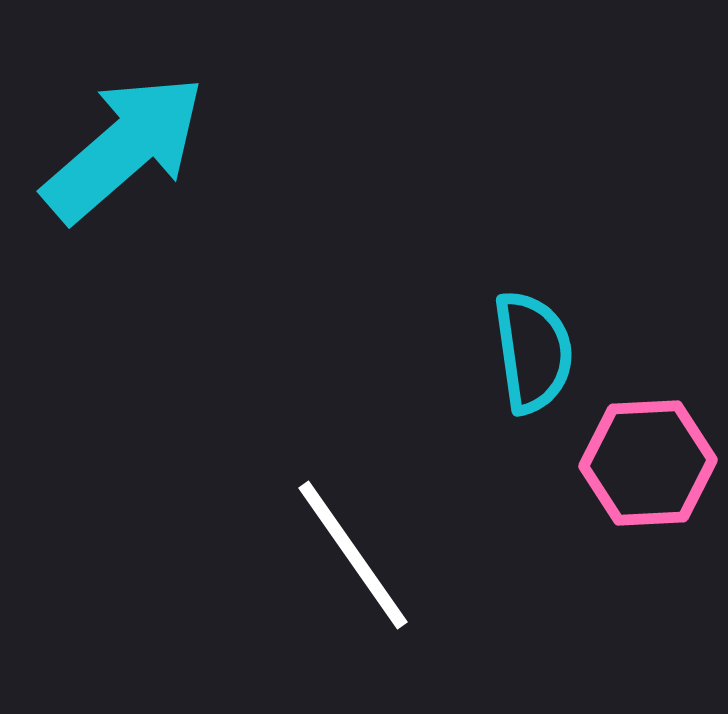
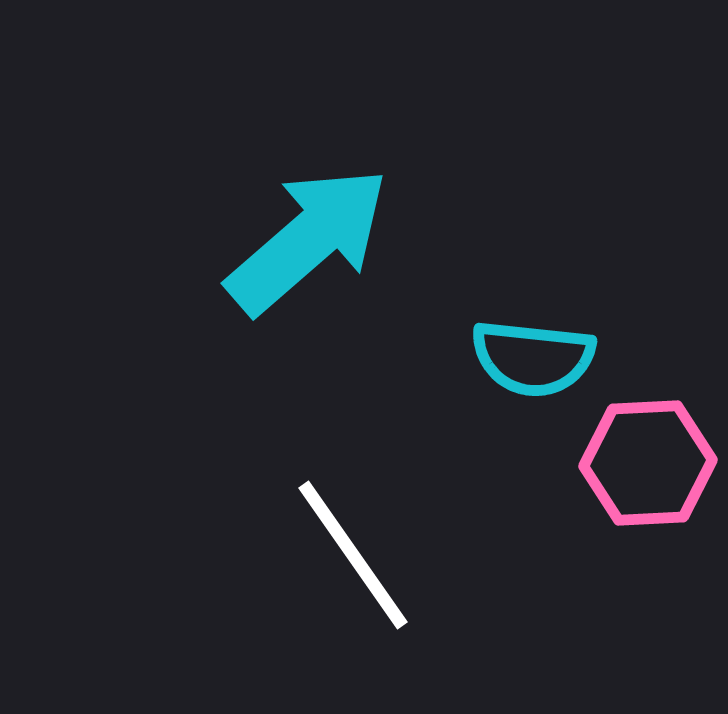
cyan arrow: moved 184 px right, 92 px down
cyan semicircle: moved 6 px down; rotated 104 degrees clockwise
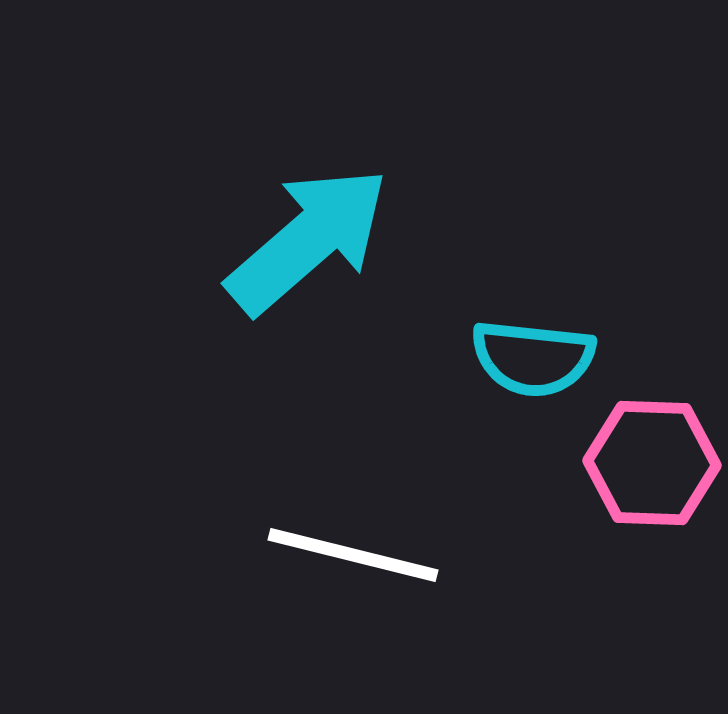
pink hexagon: moved 4 px right; rotated 5 degrees clockwise
white line: rotated 41 degrees counterclockwise
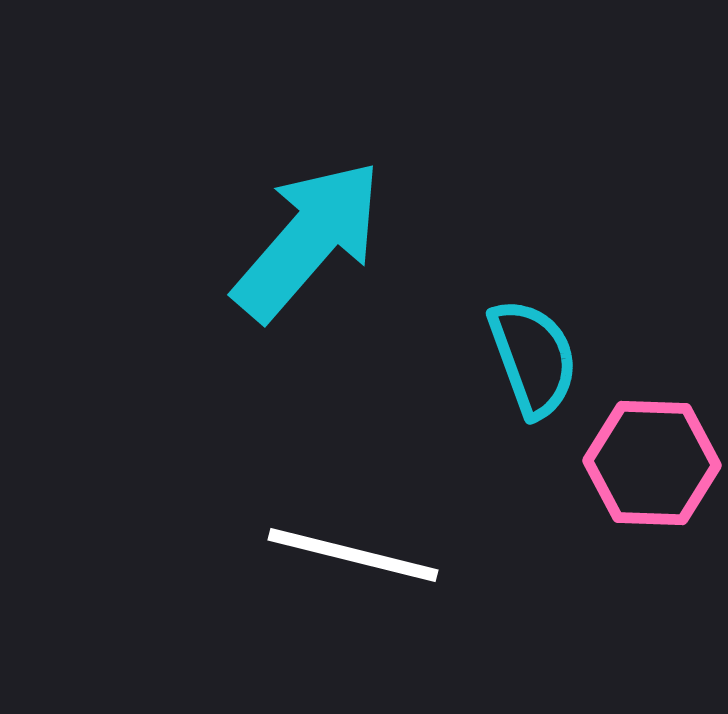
cyan arrow: rotated 8 degrees counterclockwise
cyan semicircle: rotated 116 degrees counterclockwise
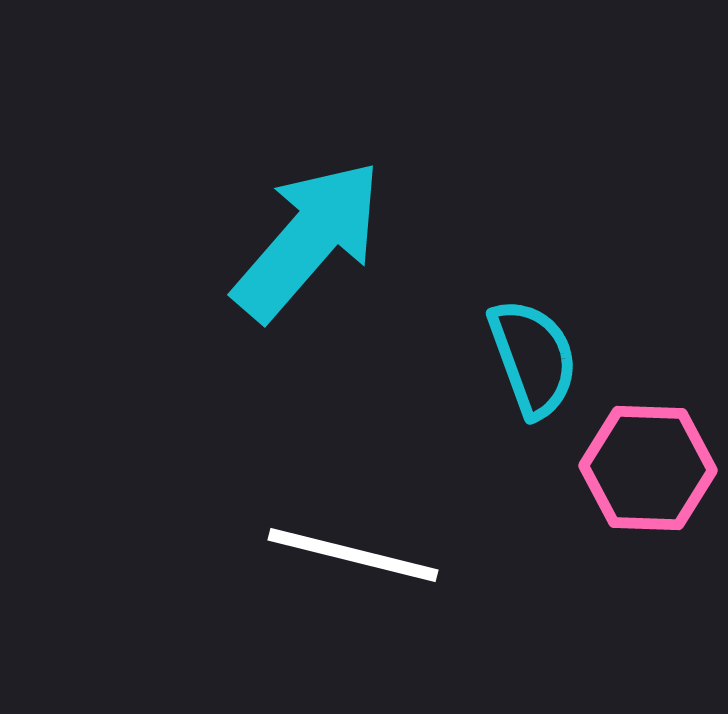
pink hexagon: moved 4 px left, 5 px down
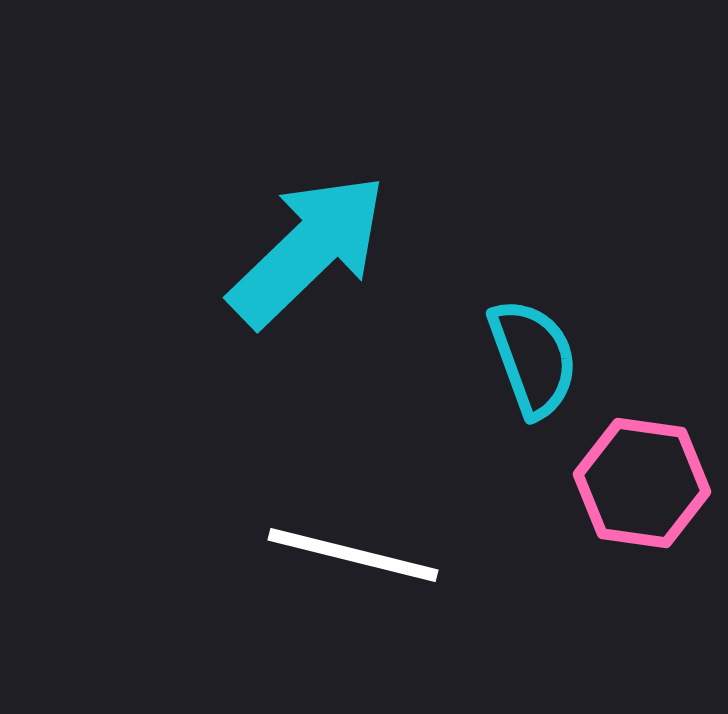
cyan arrow: moved 10 px down; rotated 5 degrees clockwise
pink hexagon: moved 6 px left, 15 px down; rotated 6 degrees clockwise
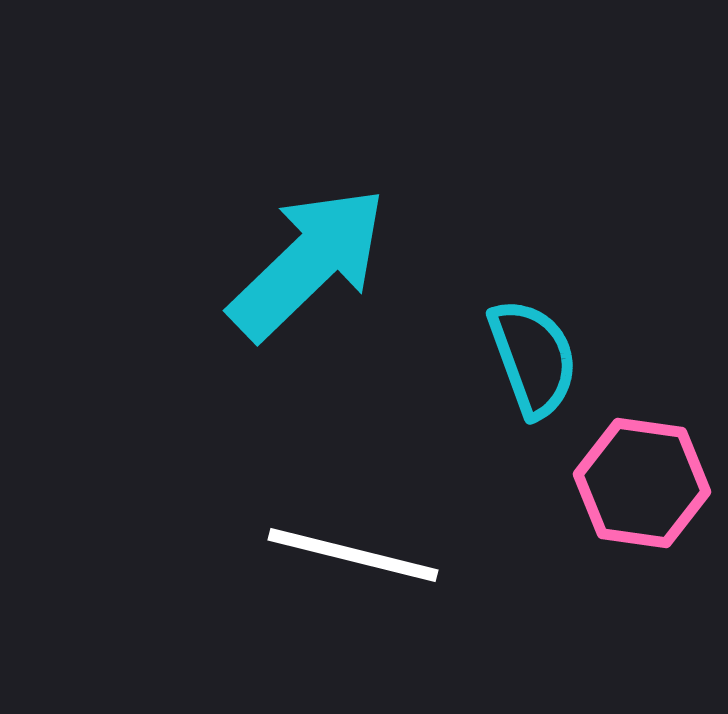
cyan arrow: moved 13 px down
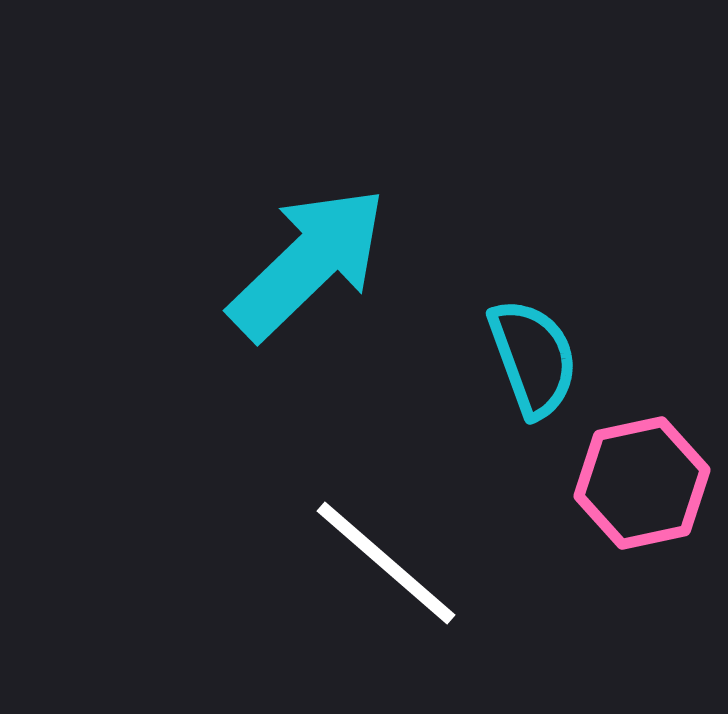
pink hexagon: rotated 20 degrees counterclockwise
white line: moved 33 px right, 8 px down; rotated 27 degrees clockwise
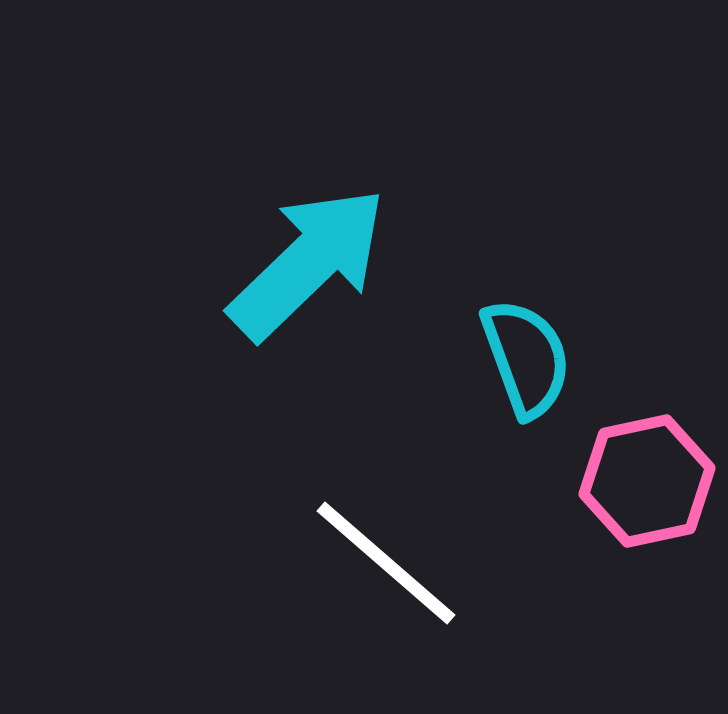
cyan semicircle: moved 7 px left
pink hexagon: moved 5 px right, 2 px up
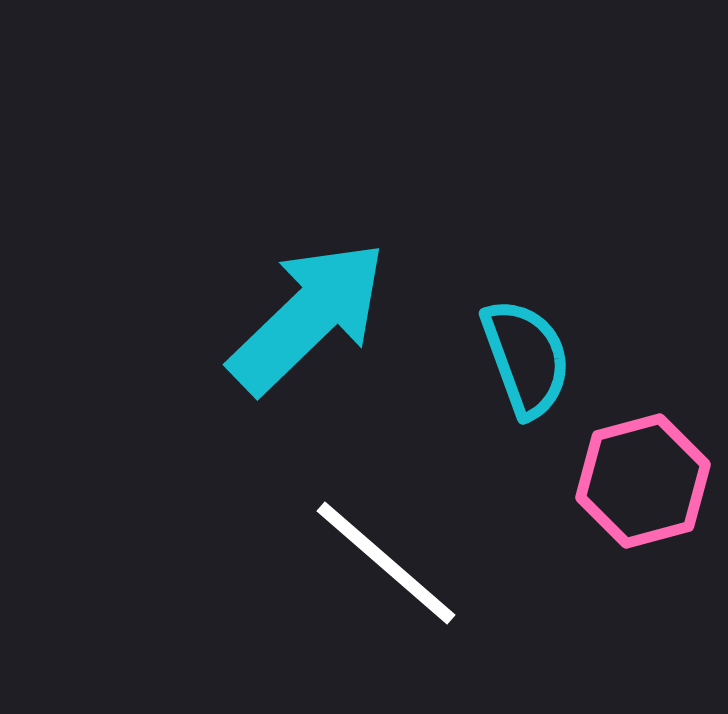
cyan arrow: moved 54 px down
pink hexagon: moved 4 px left; rotated 3 degrees counterclockwise
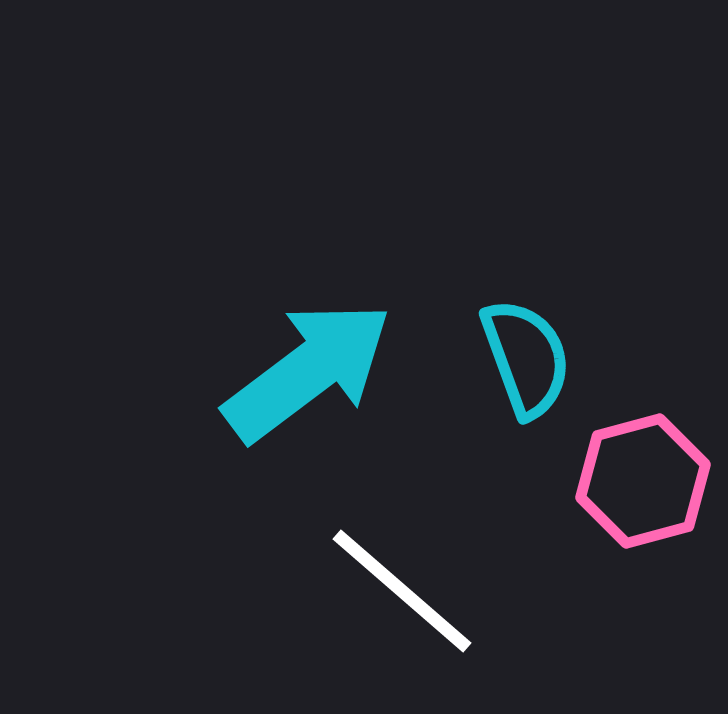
cyan arrow: moved 54 px down; rotated 7 degrees clockwise
white line: moved 16 px right, 28 px down
